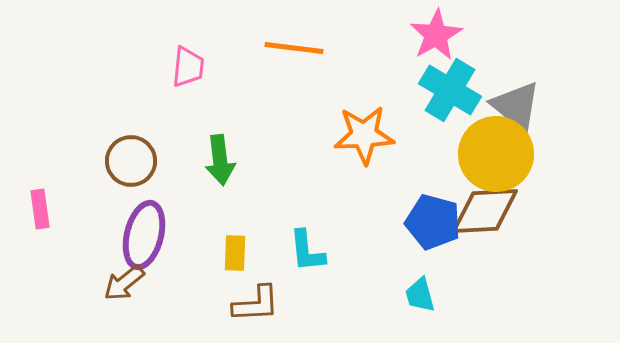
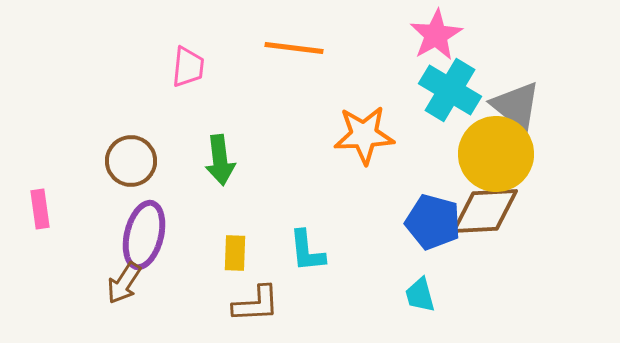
brown arrow: rotated 18 degrees counterclockwise
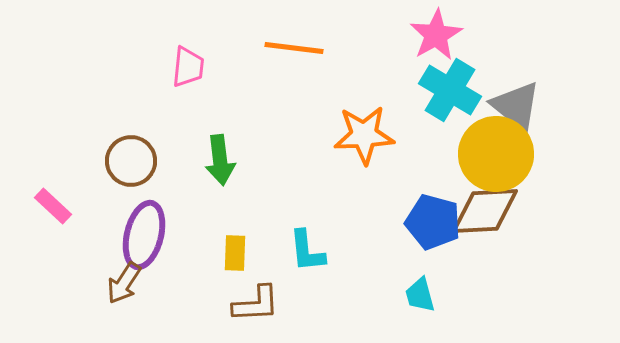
pink rectangle: moved 13 px right, 3 px up; rotated 39 degrees counterclockwise
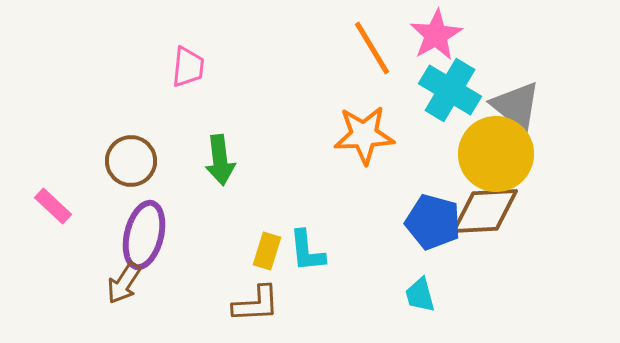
orange line: moved 78 px right; rotated 52 degrees clockwise
yellow rectangle: moved 32 px right, 2 px up; rotated 15 degrees clockwise
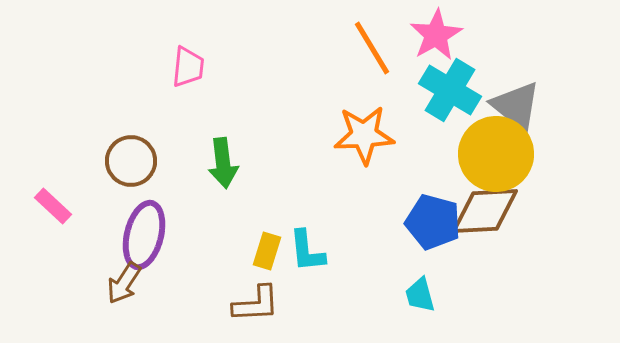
green arrow: moved 3 px right, 3 px down
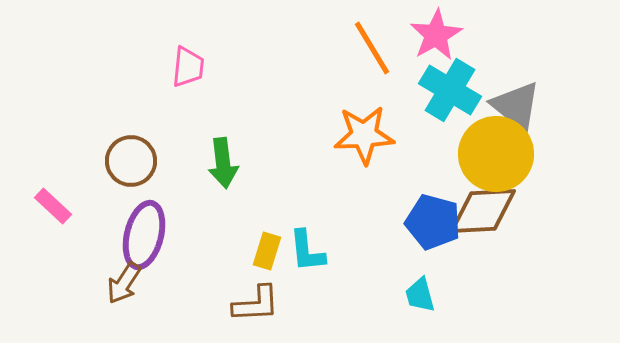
brown diamond: moved 2 px left
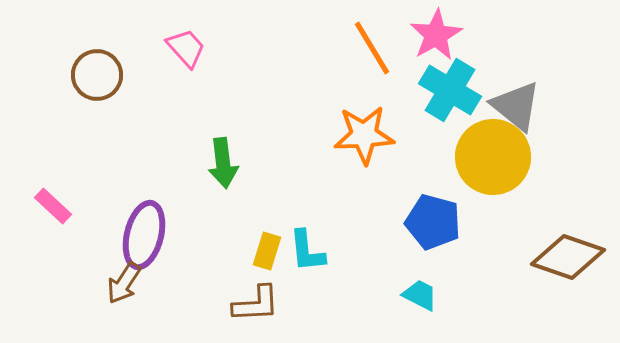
pink trapezoid: moved 2 px left, 19 px up; rotated 48 degrees counterclockwise
yellow circle: moved 3 px left, 3 px down
brown circle: moved 34 px left, 86 px up
brown diamond: moved 85 px right, 46 px down; rotated 22 degrees clockwise
cyan trapezoid: rotated 132 degrees clockwise
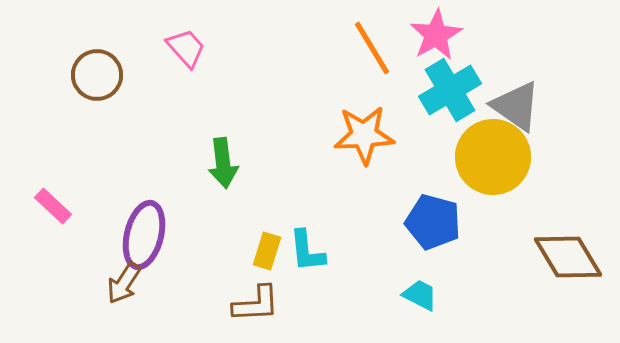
cyan cross: rotated 28 degrees clockwise
gray triangle: rotated 4 degrees counterclockwise
brown diamond: rotated 40 degrees clockwise
